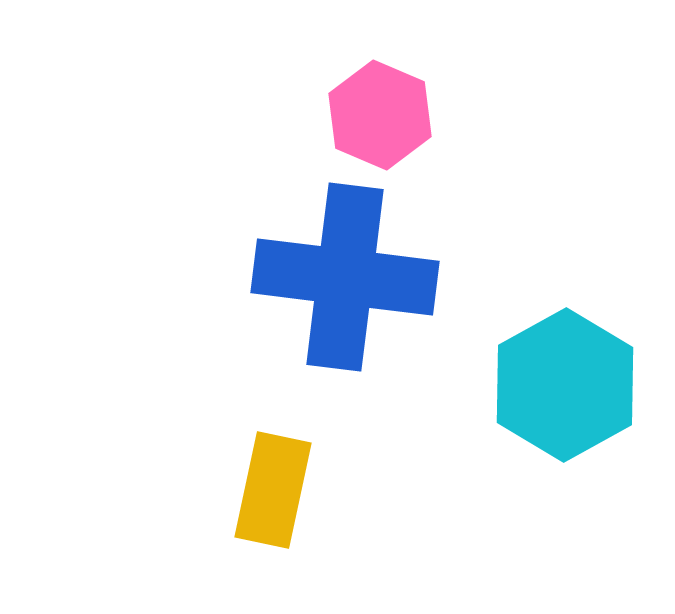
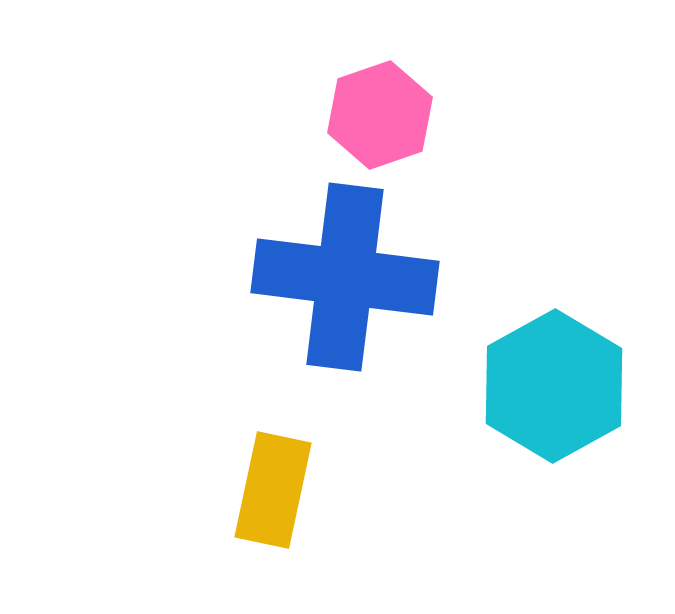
pink hexagon: rotated 18 degrees clockwise
cyan hexagon: moved 11 px left, 1 px down
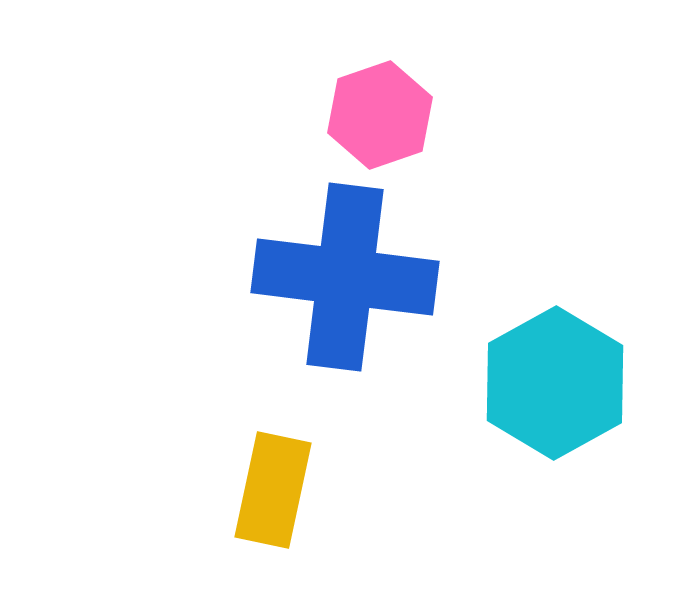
cyan hexagon: moved 1 px right, 3 px up
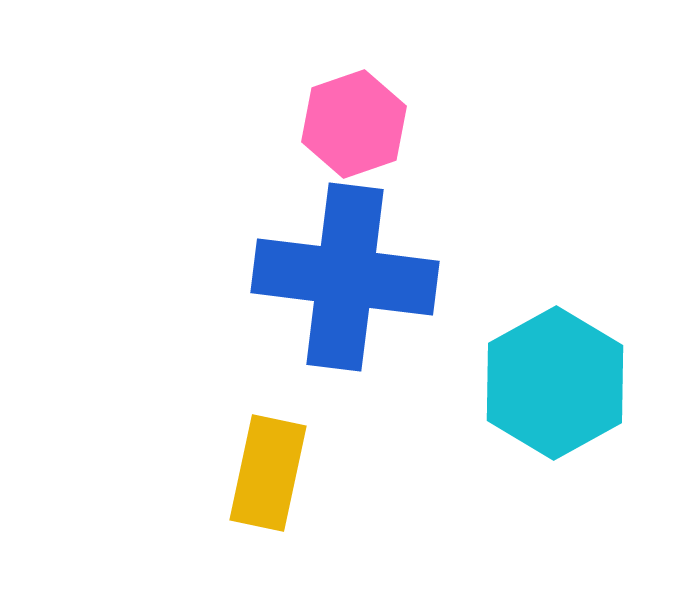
pink hexagon: moved 26 px left, 9 px down
yellow rectangle: moved 5 px left, 17 px up
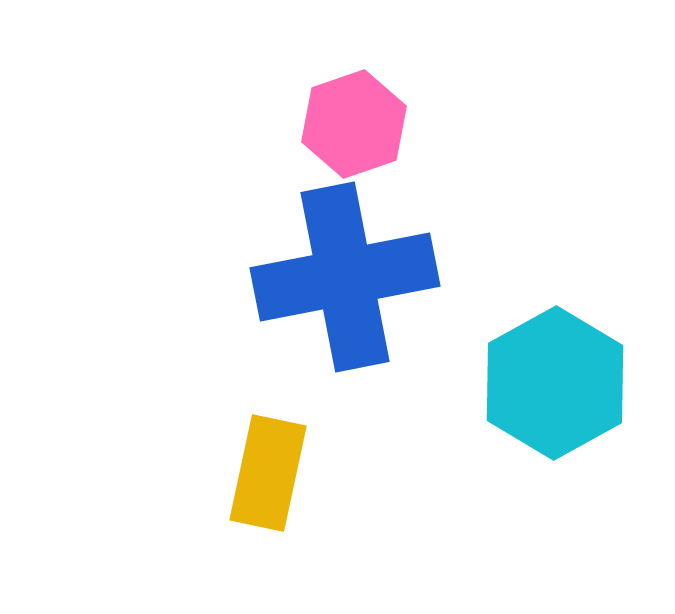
blue cross: rotated 18 degrees counterclockwise
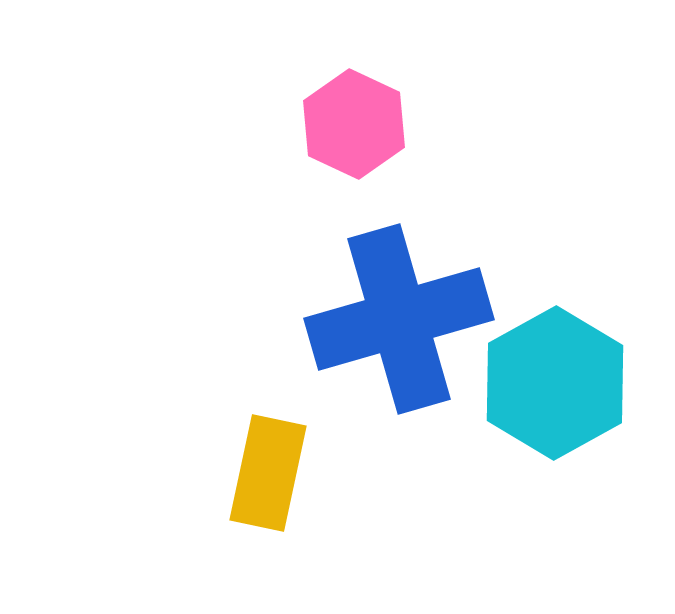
pink hexagon: rotated 16 degrees counterclockwise
blue cross: moved 54 px right, 42 px down; rotated 5 degrees counterclockwise
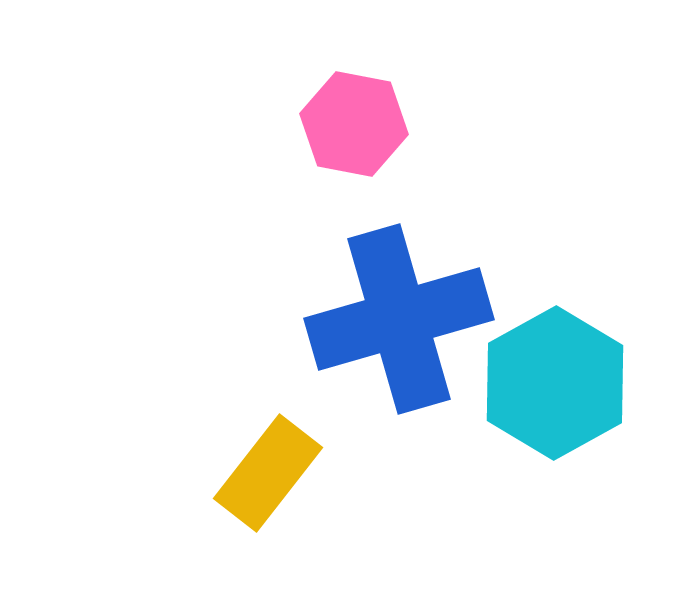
pink hexagon: rotated 14 degrees counterclockwise
yellow rectangle: rotated 26 degrees clockwise
